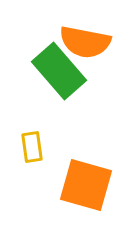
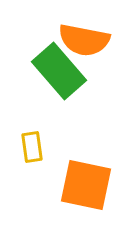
orange semicircle: moved 1 px left, 2 px up
orange square: rotated 4 degrees counterclockwise
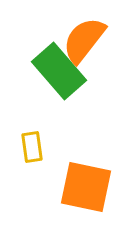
orange semicircle: rotated 117 degrees clockwise
orange square: moved 2 px down
